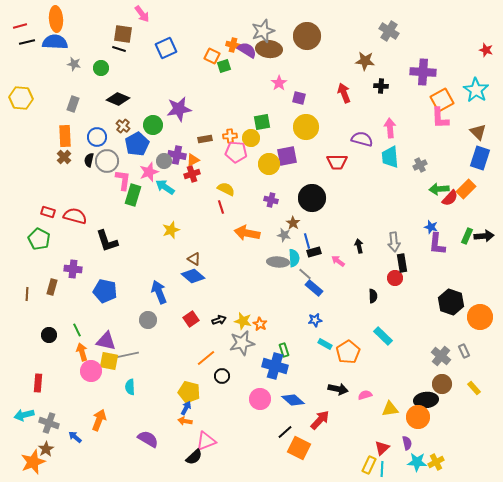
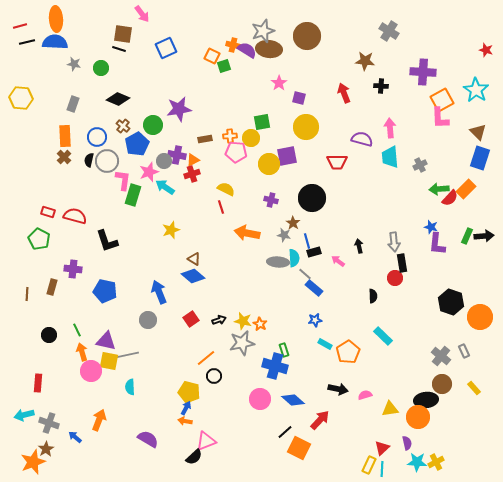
black circle at (222, 376): moved 8 px left
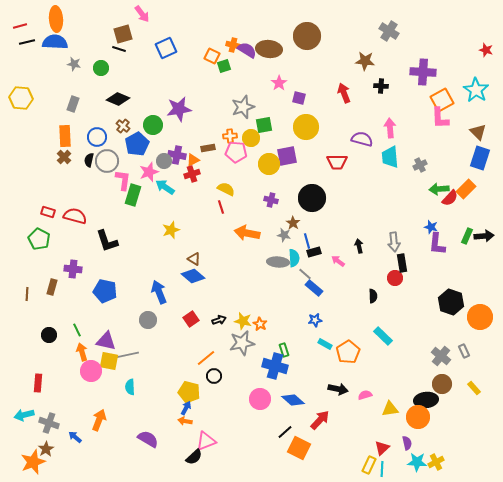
gray star at (263, 31): moved 20 px left, 76 px down
brown square at (123, 34): rotated 24 degrees counterclockwise
green square at (262, 122): moved 2 px right, 3 px down
brown rectangle at (205, 139): moved 3 px right, 9 px down
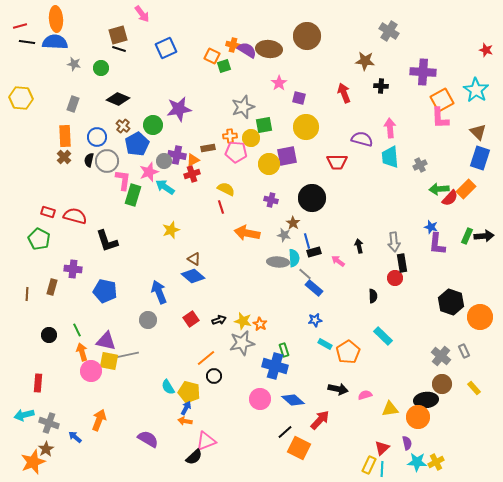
brown square at (123, 34): moved 5 px left, 1 px down
black line at (27, 42): rotated 21 degrees clockwise
cyan semicircle at (130, 387): moved 38 px right; rotated 28 degrees counterclockwise
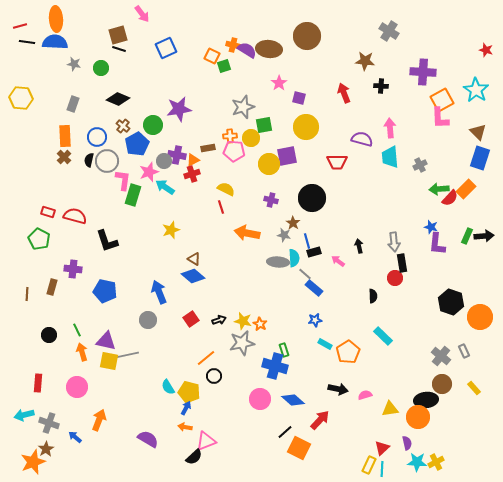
pink pentagon at (236, 152): moved 2 px left, 1 px up
pink circle at (91, 371): moved 14 px left, 16 px down
orange arrow at (185, 421): moved 6 px down
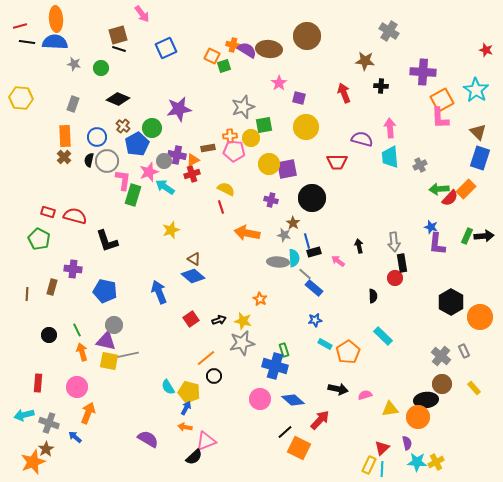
green circle at (153, 125): moved 1 px left, 3 px down
purple square at (287, 156): moved 13 px down
black hexagon at (451, 302): rotated 10 degrees clockwise
gray circle at (148, 320): moved 34 px left, 5 px down
orange star at (260, 324): moved 25 px up
orange arrow at (99, 420): moved 11 px left, 7 px up
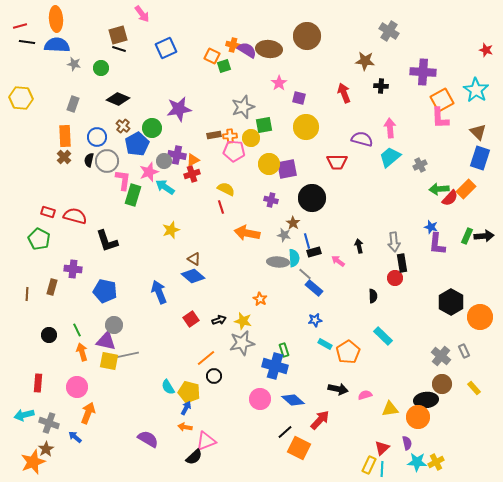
blue semicircle at (55, 42): moved 2 px right, 3 px down
brown rectangle at (208, 148): moved 6 px right, 13 px up
cyan trapezoid at (390, 157): rotated 55 degrees clockwise
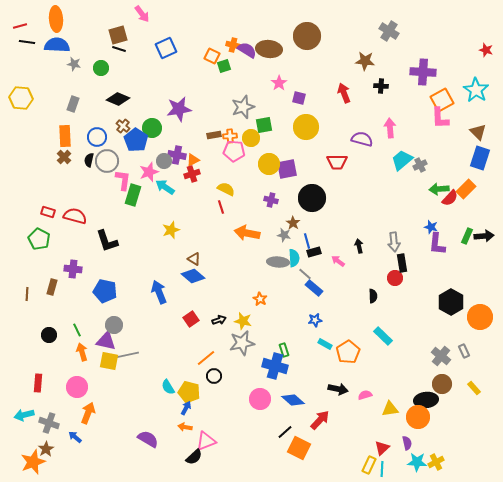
blue pentagon at (137, 144): moved 1 px left, 4 px up; rotated 10 degrees counterclockwise
cyan trapezoid at (390, 157): moved 12 px right, 3 px down
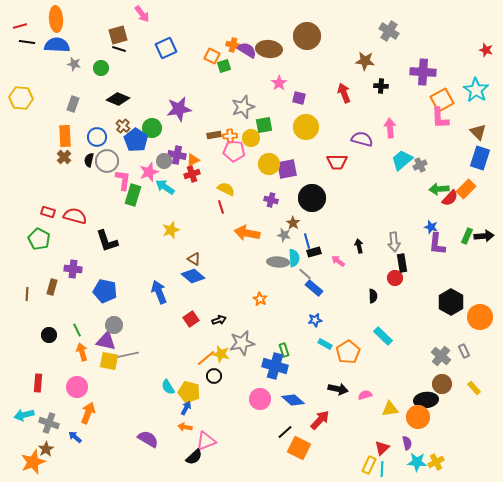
yellow star at (243, 321): moved 22 px left, 33 px down
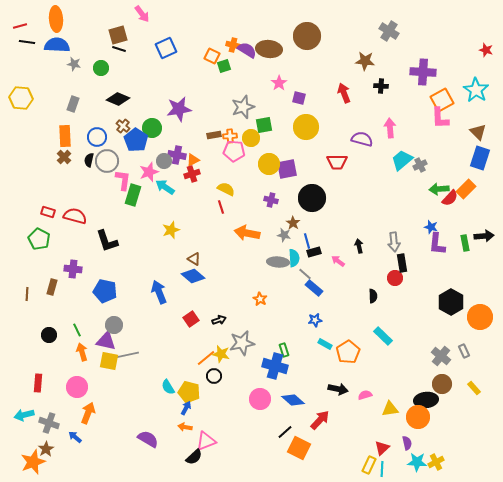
green rectangle at (467, 236): moved 2 px left, 7 px down; rotated 35 degrees counterclockwise
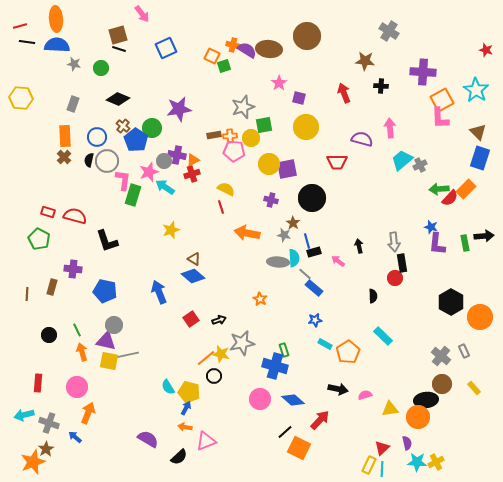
black semicircle at (194, 457): moved 15 px left
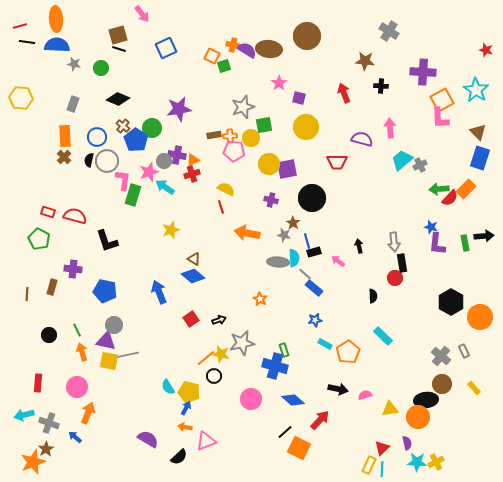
pink circle at (260, 399): moved 9 px left
